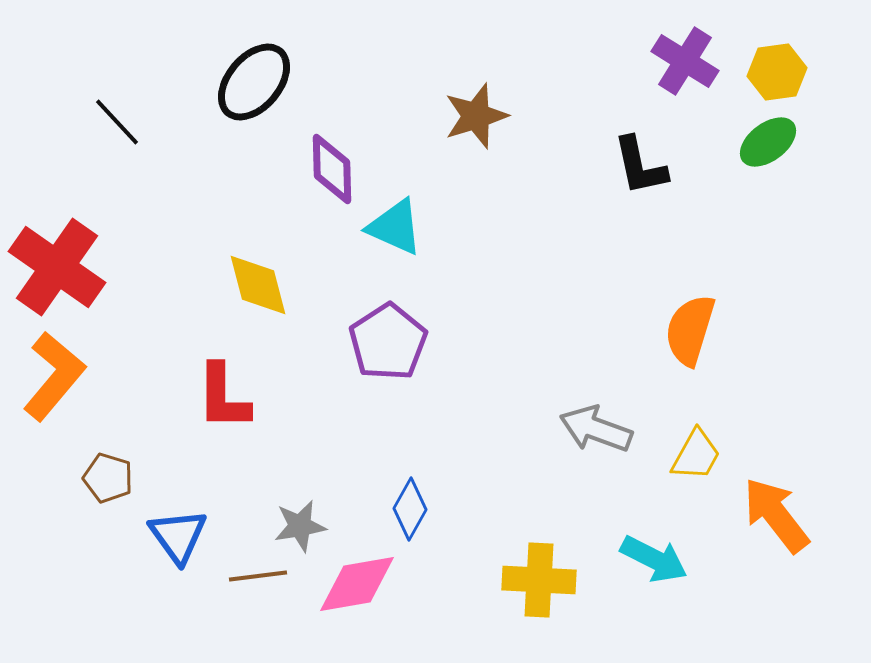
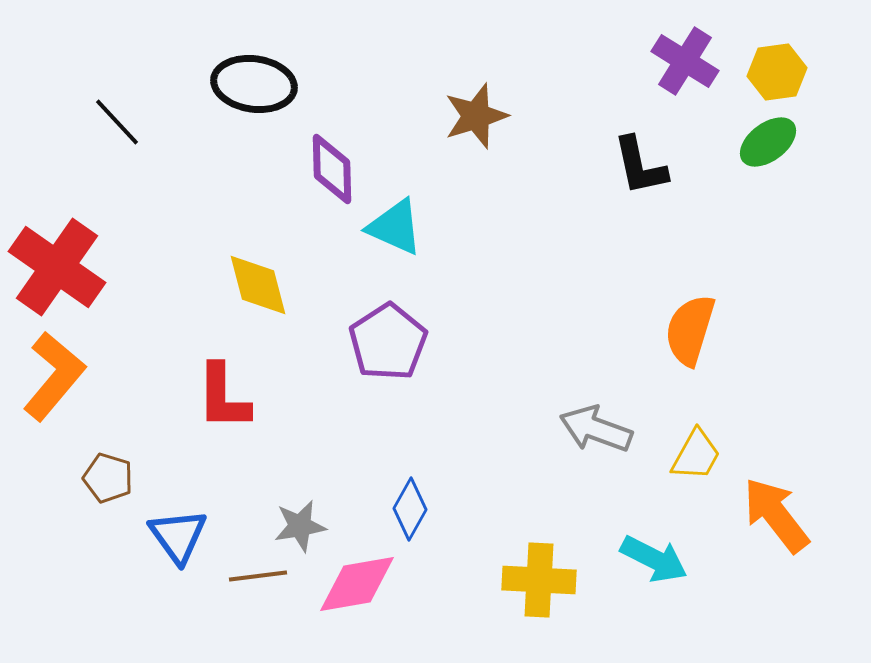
black ellipse: moved 2 px down; rotated 58 degrees clockwise
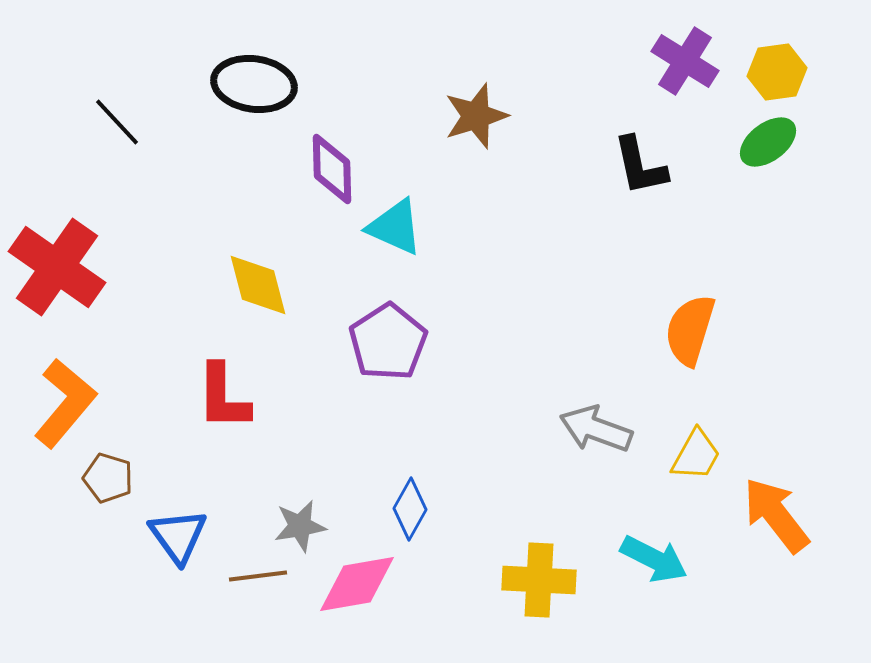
orange L-shape: moved 11 px right, 27 px down
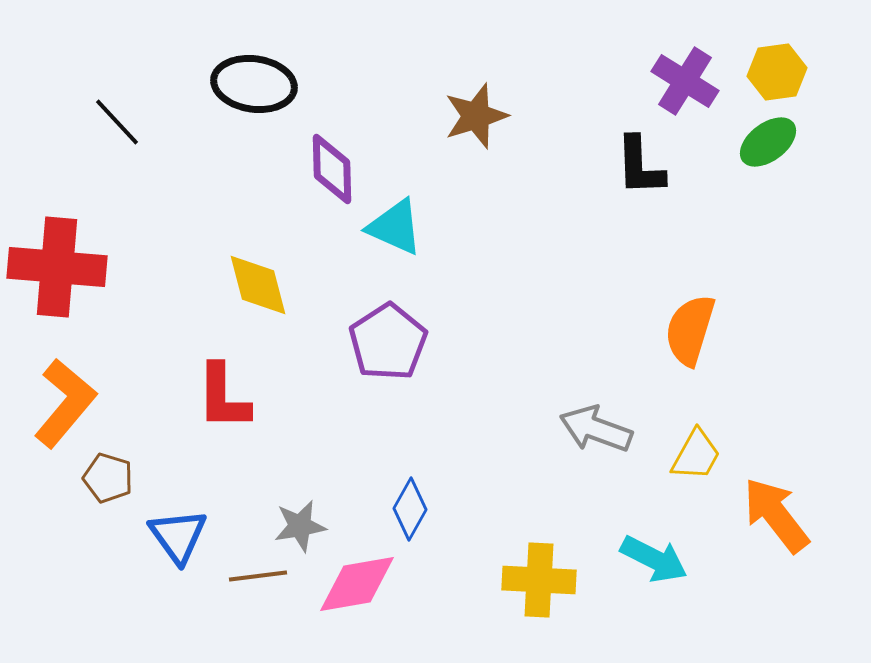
purple cross: moved 20 px down
black L-shape: rotated 10 degrees clockwise
red cross: rotated 30 degrees counterclockwise
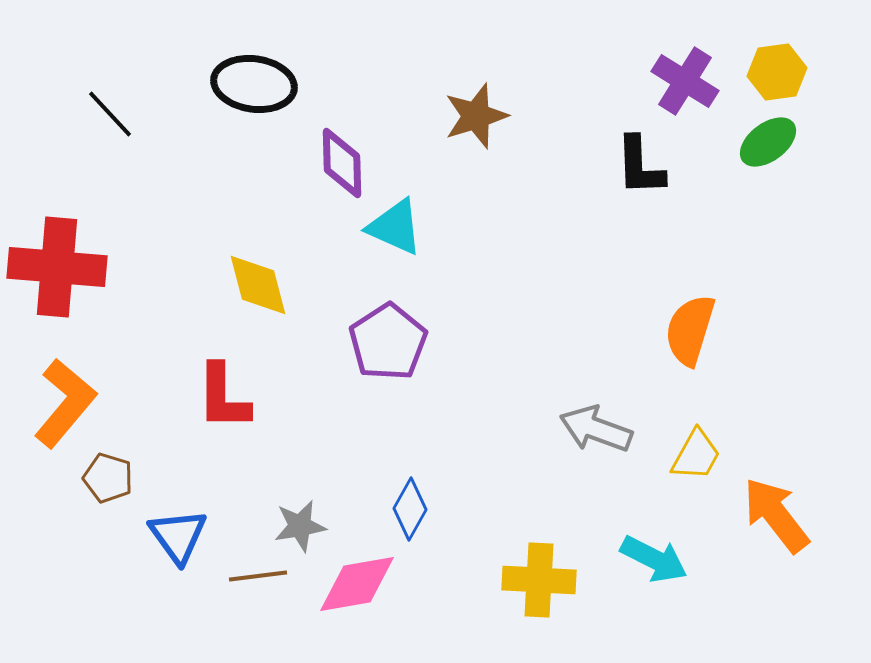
black line: moved 7 px left, 8 px up
purple diamond: moved 10 px right, 6 px up
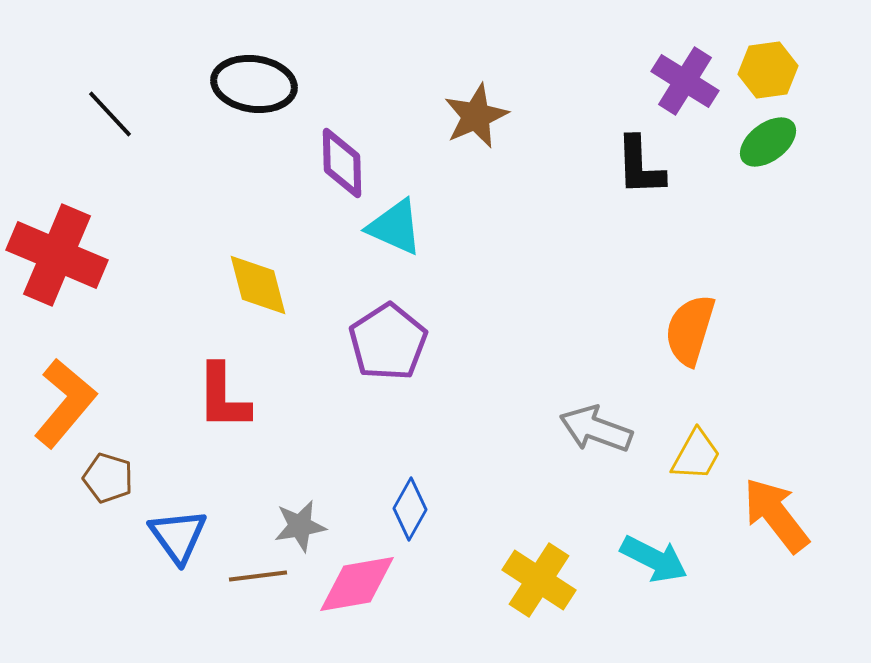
yellow hexagon: moved 9 px left, 2 px up
brown star: rotated 6 degrees counterclockwise
red cross: moved 12 px up; rotated 18 degrees clockwise
yellow cross: rotated 30 degrees clockwise
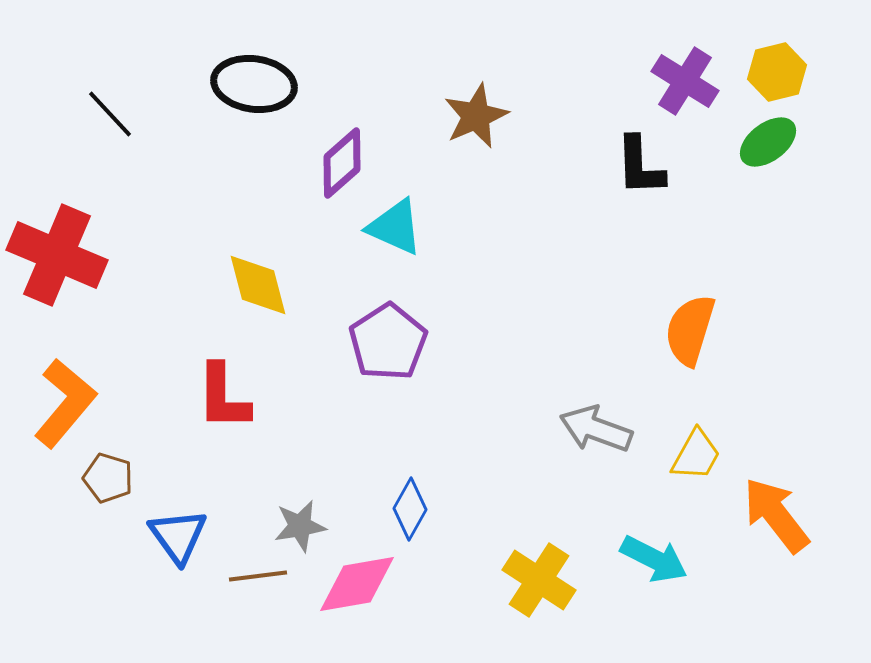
yellow hexagon: moved 9 px right, 2 px down; rotated 6 degrees counterclockwise
purple diamond: rotated 50 degrees clockwise
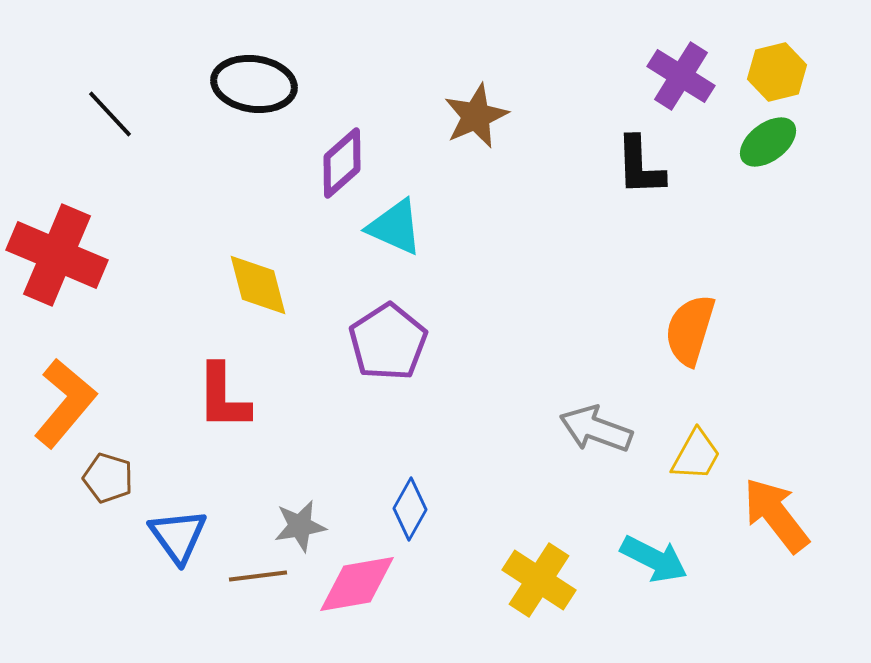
purple cross: moved 4 px left, 5 px up
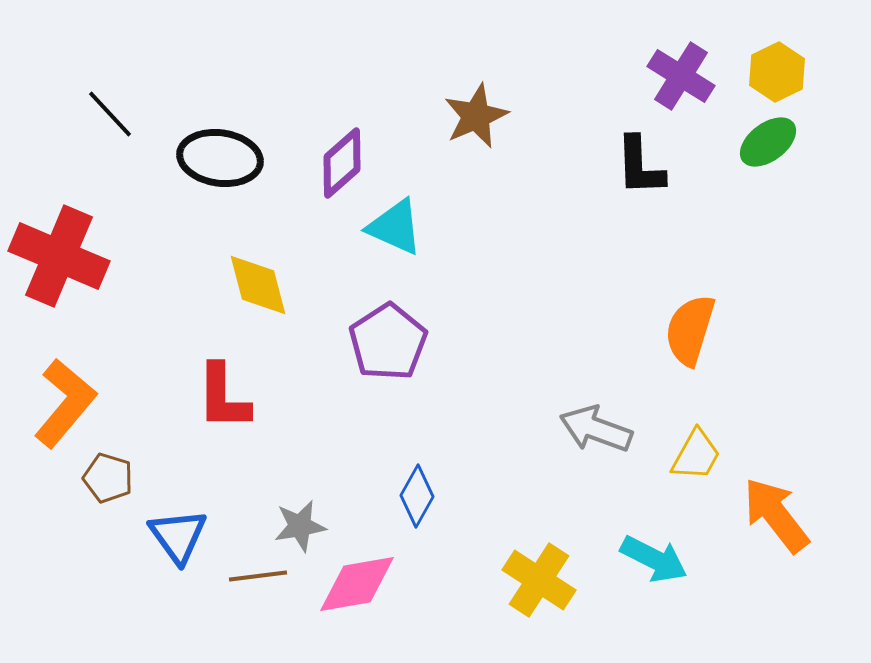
yellow hexagon: rotated 12 degrees counterclockwise
black ellipse: moved 34 px left, 74 px down
red cross: moved 2 px right, 1 px down
blue diamond: moved 7 px right, 13 px up
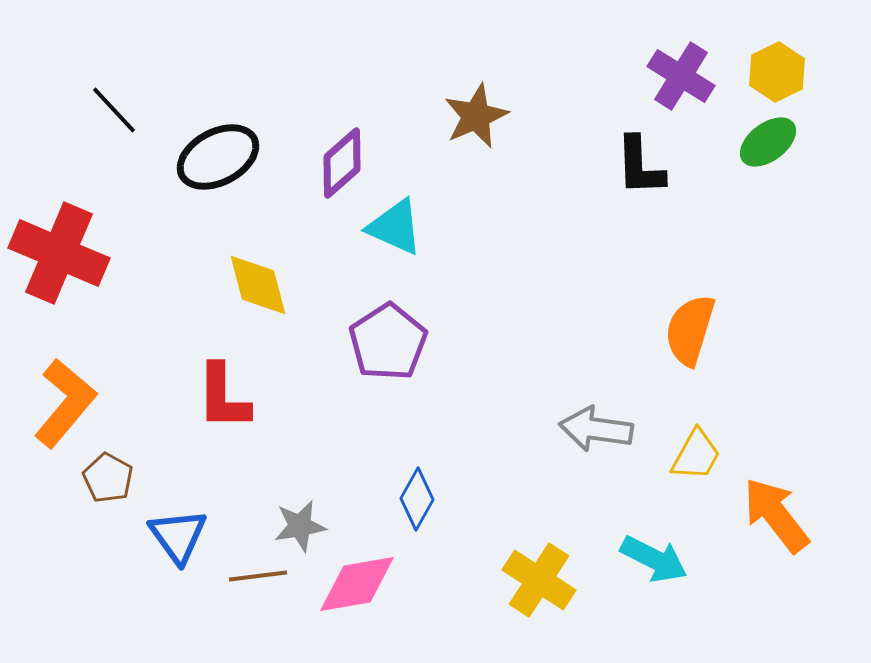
black line: moved 4 px right, 4 px up
black ellipse: moved 2 px left, 1 px up; rotated 36 degrees counterclockwise
red cross: moved 3 px up
gray arrow: rotated 12 degrees counterclockwise
brown pentagon: rotated 12 degrees clockwise
blue diamond: moved 3 px down
